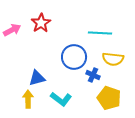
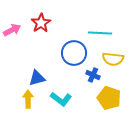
blue circle: moved 4 px up
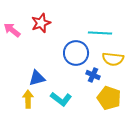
red star: rotated 12 degrees clockwise
pink arrow: rotated 114 degrees counterclockwise
blue circle: moved 2 px right
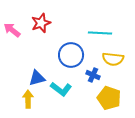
blue circle: moved 5 px left, 2 px down
cyan L-shape: moved 10 px up
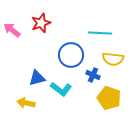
yellow arrow: moved 2 px left, 4 px down; rotated 78 degrees counterclockwise
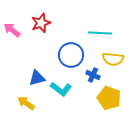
yellow arrow: rotated 24 degrees clockwise
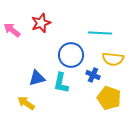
cyan L-shape: moved 6 px up; rotated 65 degrees clockwise
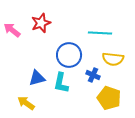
blue circle: moved 2 px left
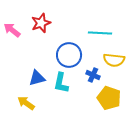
yellow semicircle: moved 1 px right, 1 px down
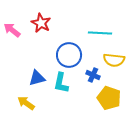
red star: rotated 24 degrees counterclockwise
